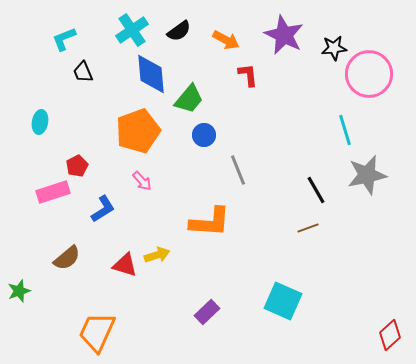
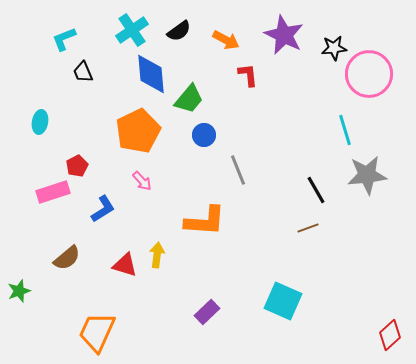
orange pentagon: rotated 6 degrees counterclockwise
gray star: rotated 6 degrees clockwise
orange L-shape: moved 5 px left, 1 px up
yellow arrow: rotated 65 degrees counterclockwise
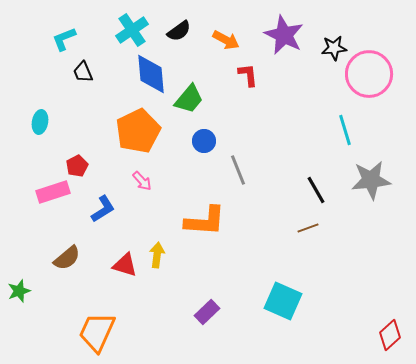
blue circle: moved 6 px down
gray star: moved 4 px right, 5 px down
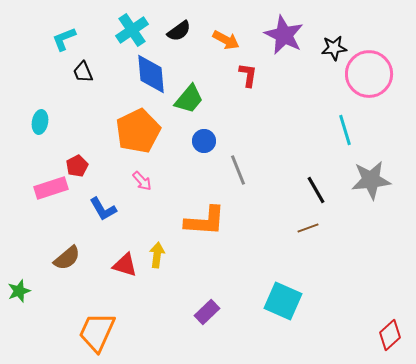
red L-shape: rotated 15 degrees clockwise
pink rectangle: moved 2 px left, 4 px up
blue L-shape: rotated 92 degrees clockwise
